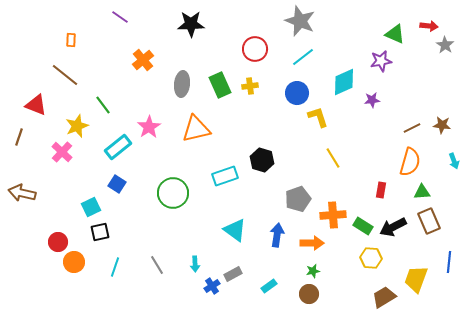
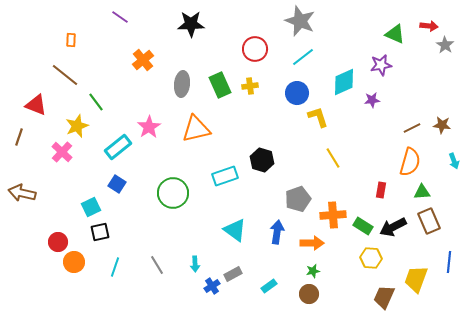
purple star at (381, 61): moved 4 px down
green line at (103, 105): moved 7 px left, 3 px up
blue arrow at (277, 235): moved 3 px up
brown trapezoid at (384, 297): rotated 35 degrees counterclockwise
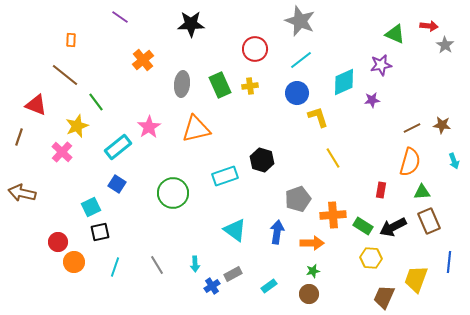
cyan line at (303, 57): moved 2 px left, 3 px down
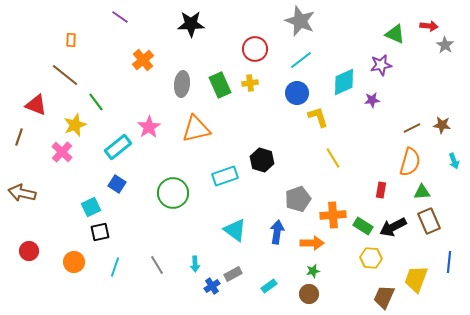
yellow cross at (250, 86): moved 3 px up
yellow star at (77, 126): moved 2 px left, 1 px up
red circle at (58, 242): moved 29 px left, 9 px down
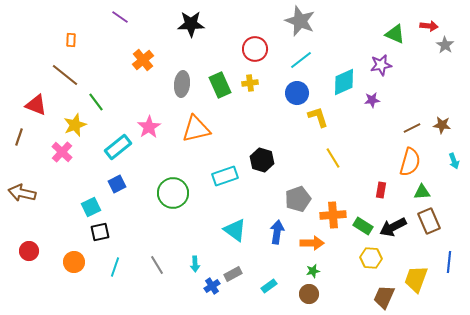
blue square at (117, 184): rotated 30 degrees clockwise
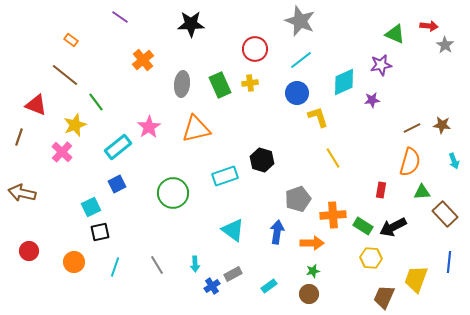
orange rectangle at (71, 40): rotated 56 degrees counterclockwise
brown rectangle at (429, 221): moved 16 px right, 7 px up; rotated 20 degrees counterclockwise
cyan triangle at (235, 230): moved 2 px left
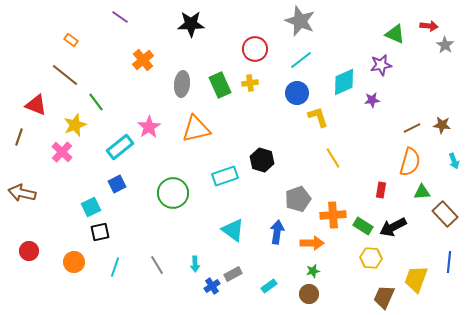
cyan rectangle at (118, 147): moved 2 px right
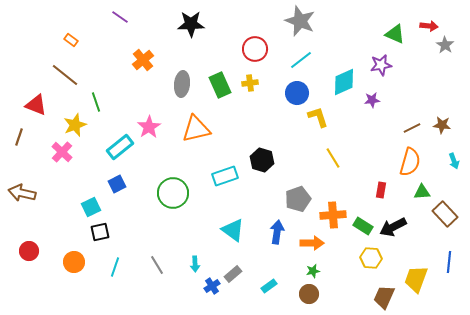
green line at (96, 102): rotated 18 degrees clockwise
gray rectangle at (233, 274): rotated 12 degrees counterclockwise
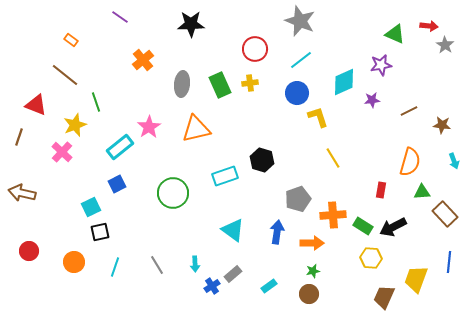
brown line at (412, 128): moved 3 px left, 17 px up
